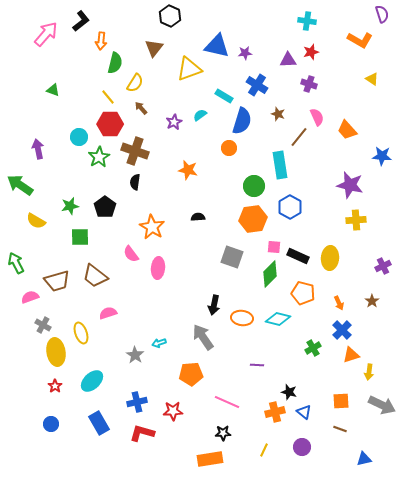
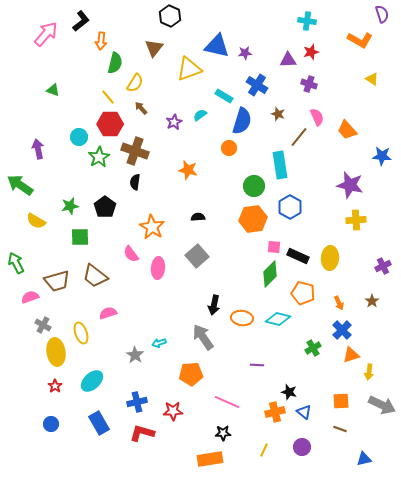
gray square at (232, 257): moved 35 px left, 1 px up; rotated 30 degrees clockwise
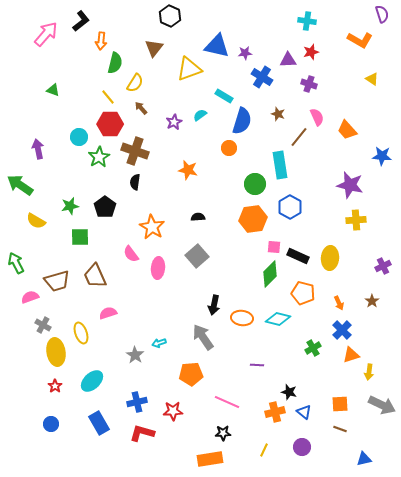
blue cross at (257, 85): moved 5 px right, 8 px up
green circle at (254, 186): moved 1 px right, 2 px up
brown trapezoid at (95, 276): rotated 28 degrees clockwise
orange square at (341, 401): moved 1 px left, 3 px down
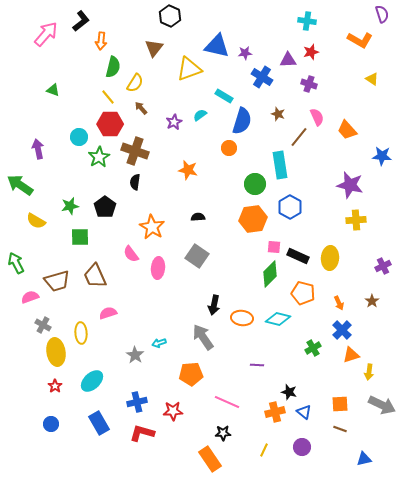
green semicircle at (115, 63): moved 2 px left, 4 px down
gray square at (197, 256): rotated 15 degrees counterclockwise
yellow ellipse at (81, 333): rotated 15 degrees clockwise
orange rectangle at (210, 459): rotated 65 degrees clockwise
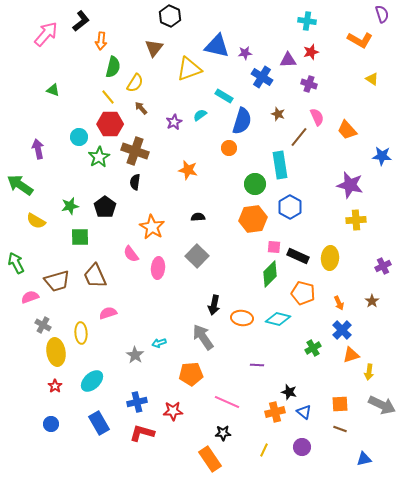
gray square at (197, 256): rotated 10 degrees clockwise
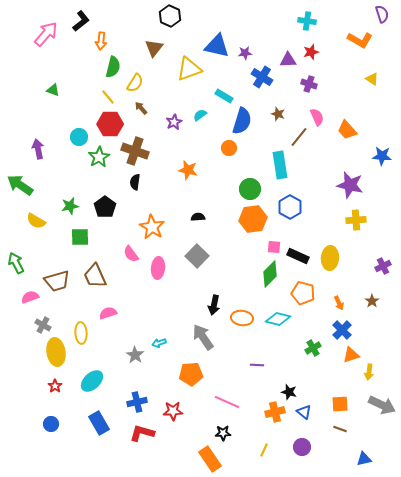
green circle at (255, 184): moved 5 px left, 5 px down
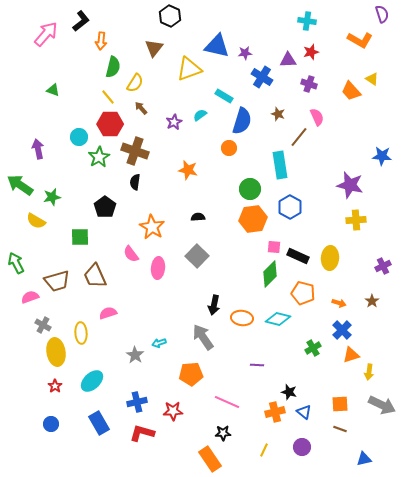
orange trapezoid at (347, 130): moved 4 px right, 39 px up
green star at (70, 206): moved 18 px left, 9 px up
orange arrow at (339, 303): rotated 48 degrees counterclockwise
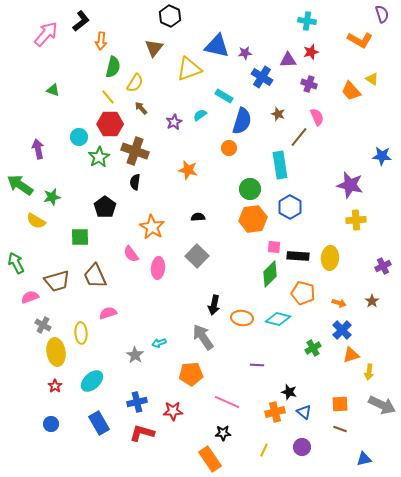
black rectangle at (298, 256): rotated 20 degrees counterclockwise
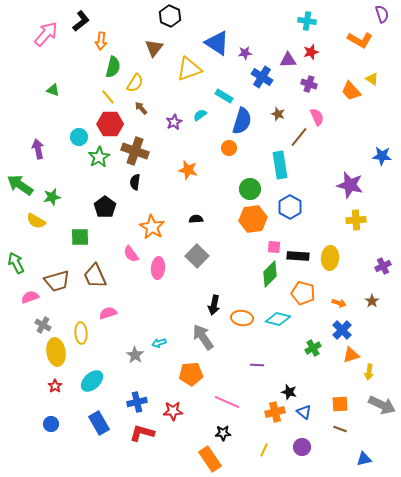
blue triangle at (217, 46): moved 3 px up; rotated 20 degrees clockwise
black semicircle at (198, 217): moved 2 px left, 2 px down
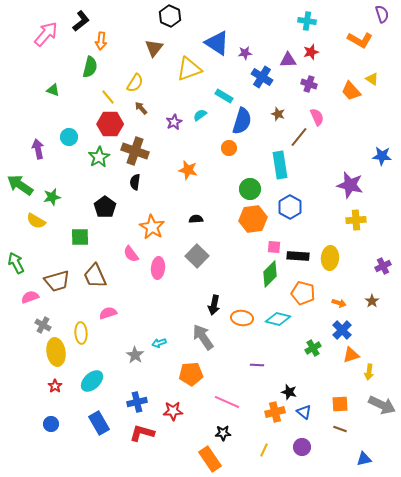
green semicircle at (113, 67): moved 23 px left
cyan circle at (79, 137): moved 10 px left
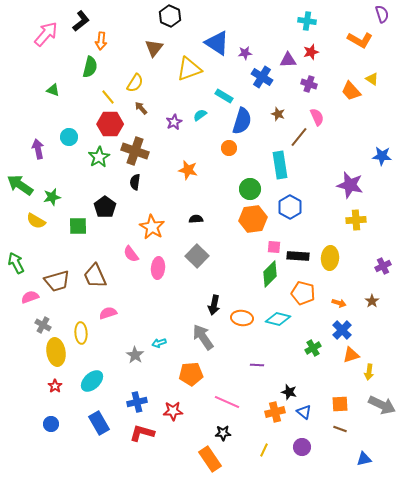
green square at (80, 237): moved 2 px left, 11 px up
